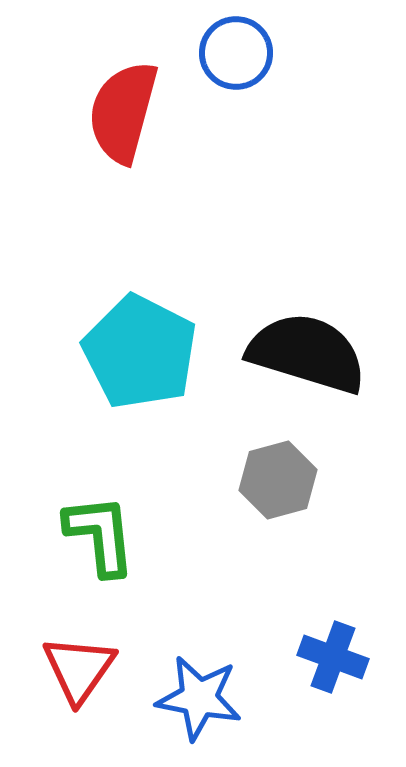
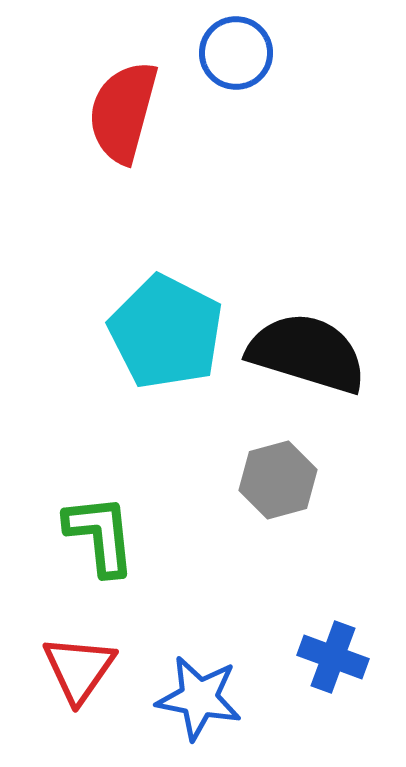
cyan pentagon: moved 26 px right, 20 px up
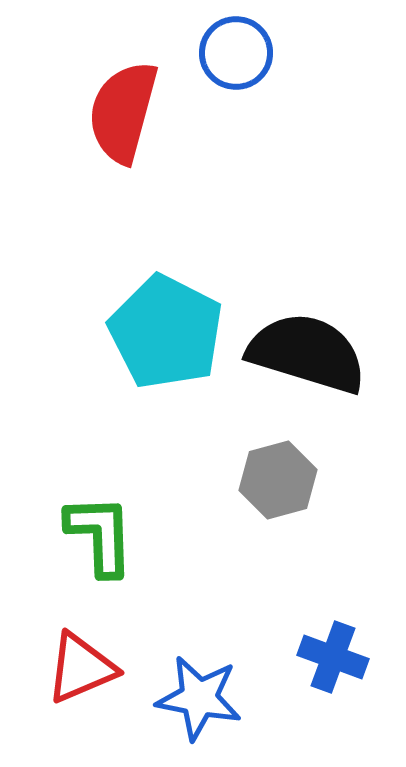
green L-shape: rotated 4 degrees clockwise
red triangle: moved 2 px right, 1 px up; rotated 32 degrees clockwise
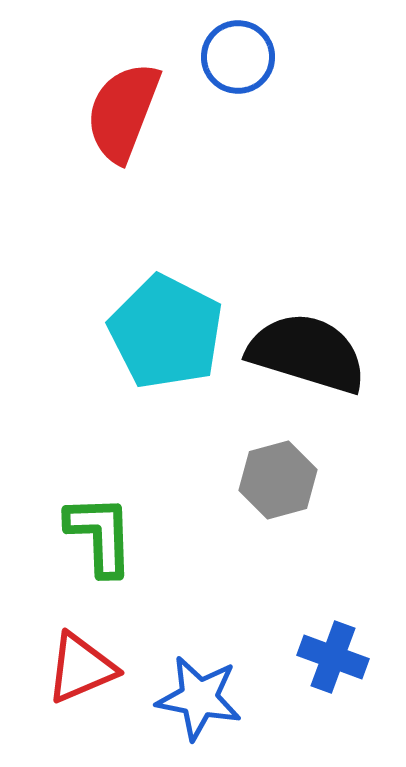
blue circle: moved 2 px right, 4 px down
red semicircle: rotated 6 degrees clockwise
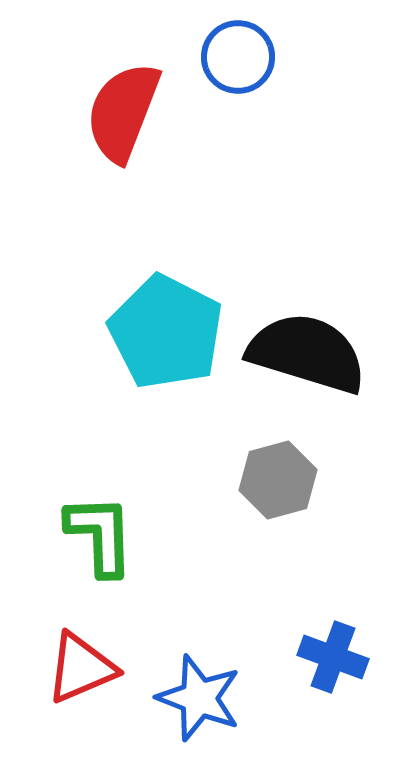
blue star: rotated 10 degrees clockwise
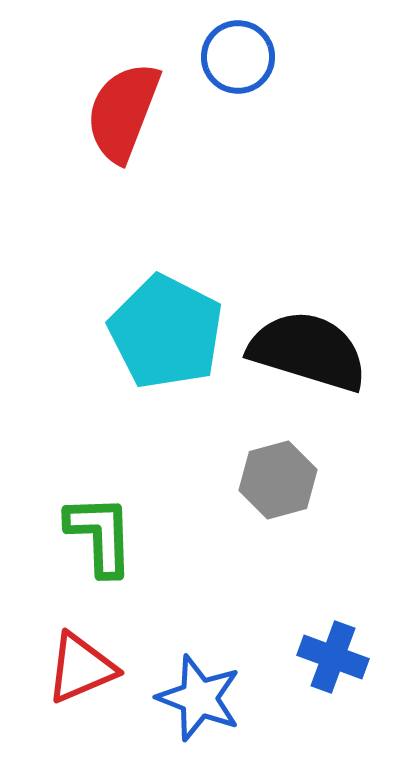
black semicircle: moved 1 px right, 2 px up
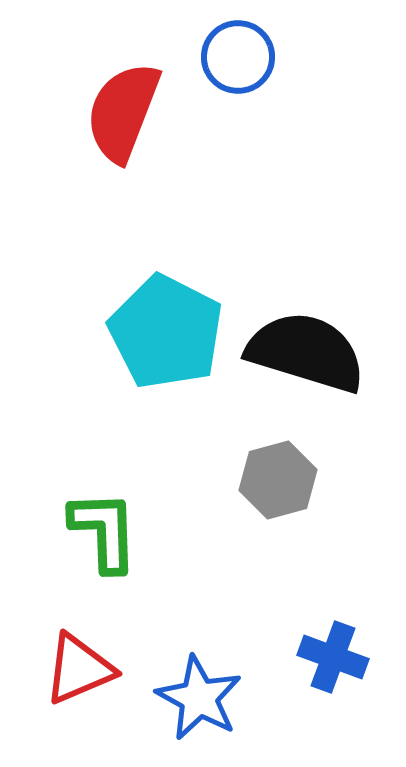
black semicircle: moved 2 px left, 1 px down
green L-shape: moved 4 px right, 4 px up
red triangle: moved 2 px left, 1 px down
blue star: rotated 8 degrees clockwise
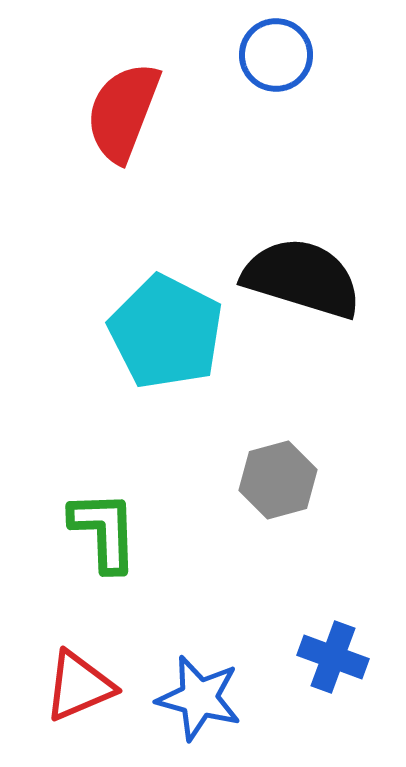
blue circle: moved 38 px right, 2 px up
black semicircle: moved 4 px left, 74 px up
red triangle: moved 17 px down
blue star: rotated 14 degrees counterclockwise
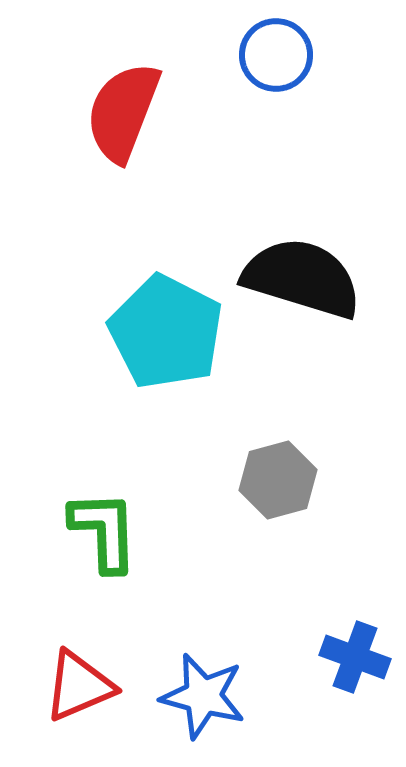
blue cross: moved 22 px right
blue star: moved 4 px right, 2 px up
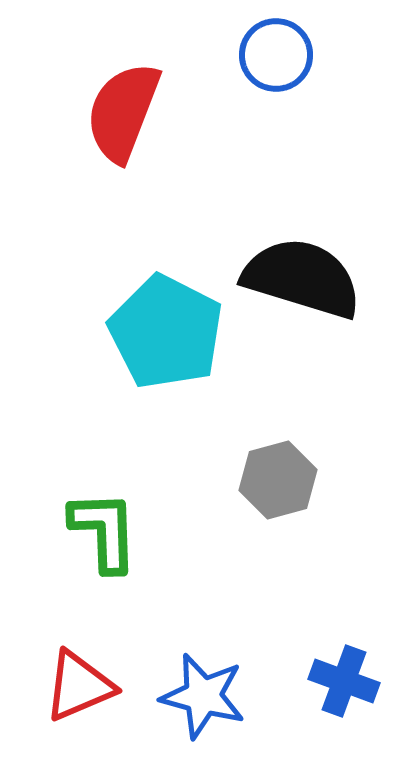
blue cross: moved 11 px left, 24 px down
